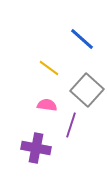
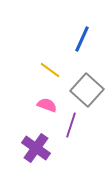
blue line: rotated 72 degrees clockwise
yellow line: moved 1 px right, 2 px down
pink semicircle: rotated 12 degrees clockwise
purple cross: rotated 24 degrees clockwise
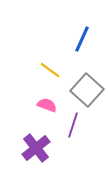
purple line: moved 2 px right
purple cross: rotated 16 degrees clockwise
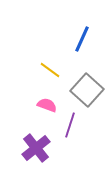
purple line: moved 3 px left
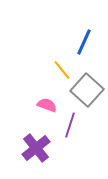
blue line: moved 2 px right, 3 px down
yellow line: moved 12 px right; rotated 15 degrees clockwise
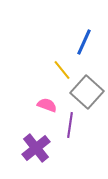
gray square: moved 2 px down
purple line: rotated 10 degrees counterclockwise
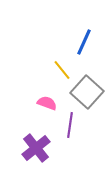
pink semicircle: moved 2 px up
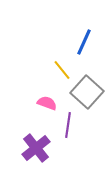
purple line: moved 2 px left
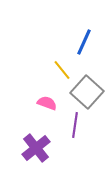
purple line: moved 7 px right
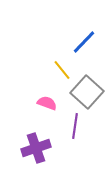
blue line: rotated 20 degrees clockwise
purple line: moved 1 px down
purple cross: rotated 20 degrees clockwise
